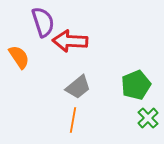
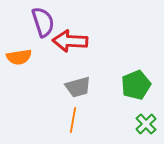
orange semicircle: rotated 115 degrees clockwise
gray trapezoid: rotated 24 degrees clockwise
green cross: moved 2 px left, 6 px down
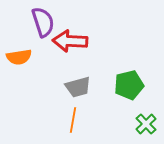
green pentagon: moved 7 px left; rotated 8 degrees clockwise
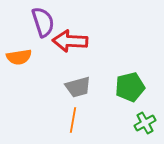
green pentagon: moved 1 px right, 2 px down
green cross: moved 1 px left, 1 px up; rotated 15 degrees clockwise
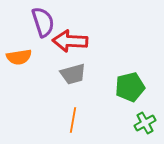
gray trapezoid: moved 5 px left, 13 px up
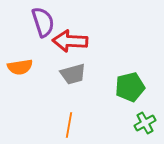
orange semicircle: moved 1 px right, 10 px down
orange line: moved 4 px left, 5 px down
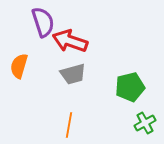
red arrow: rotated 16 degrees clockwise
orange semicircle: moved 1 px left, 1 px up; rotated 115 degrees clockwise
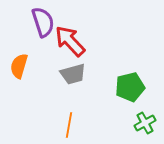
red arrow: rotated 28 degrees clockwise
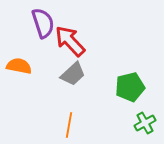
purple semicircle: moved 1 px down
orange semicircle: rotated 85 degrees clockwise
gray trapezoid: rotated 28 degrees counterclockwise
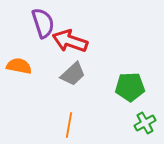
red arrow: rotated 28 degrees counterclockwise
green pentagon: rotated 12 degrees clockwise
